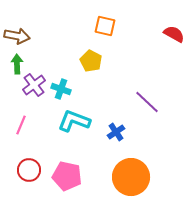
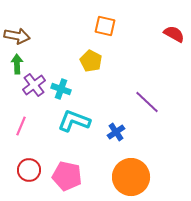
pink line: moved 1 px down
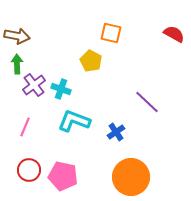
orange square: moved 6 px right, 7 px down
pink line: moved 4 px right, 1 px down
pink pentagon: moved 4 px left
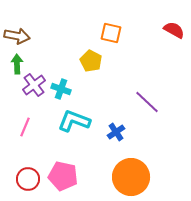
red semicircle: moved 4 px up
red circle: moved 1 px left, 9 px down
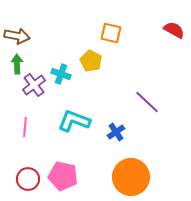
cyan cross: moved 15 px up
pink line: rotated 18 degrees counterclockwise
